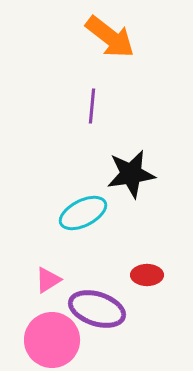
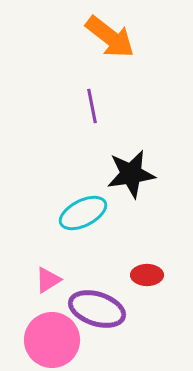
purple line: rotated 16 degrees counterclockwise
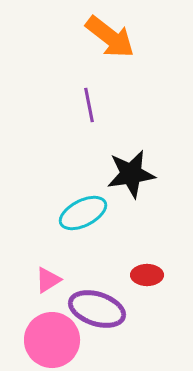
purple line: moved 3 px left, 1 px up
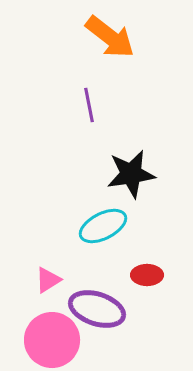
cyan ellipse: moved 20 px right, 13 px down
